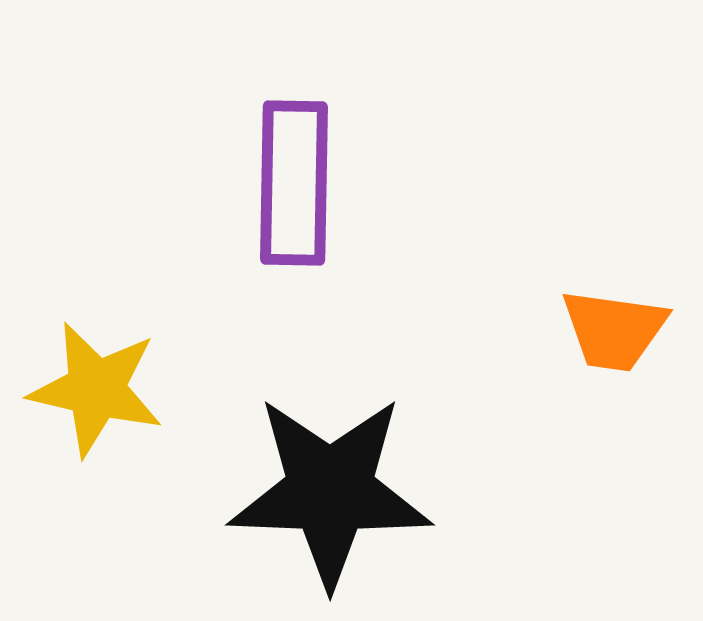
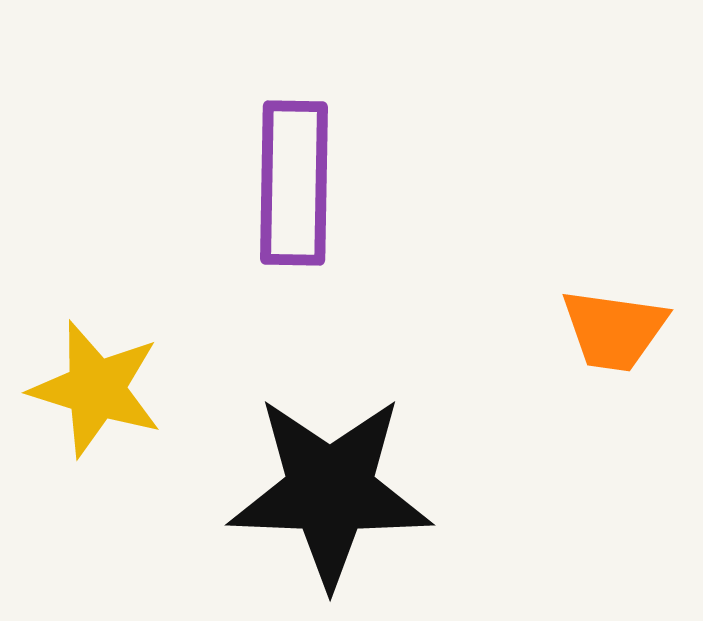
yellow star: rotated 4 degrees clockwise
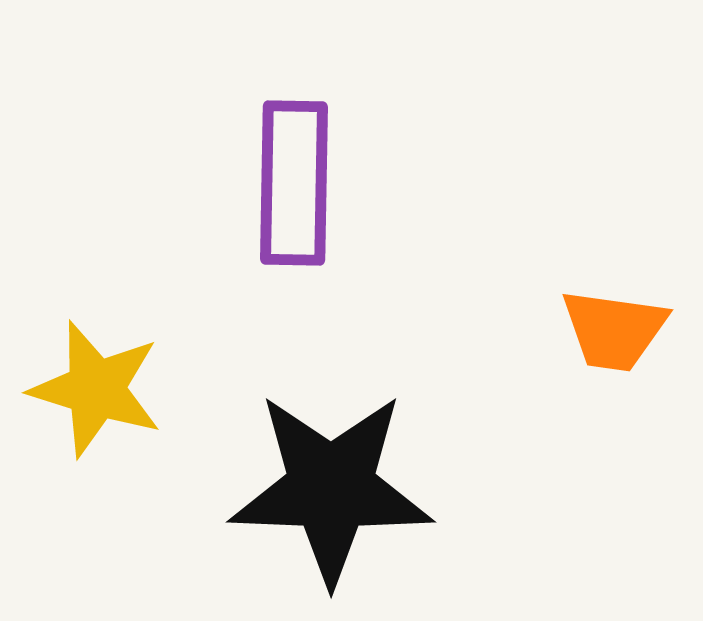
black star: moved 1 px right, 3 px up
